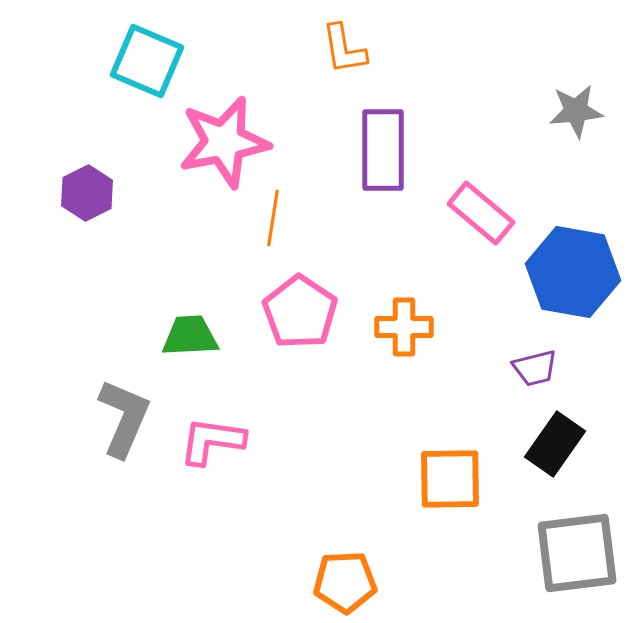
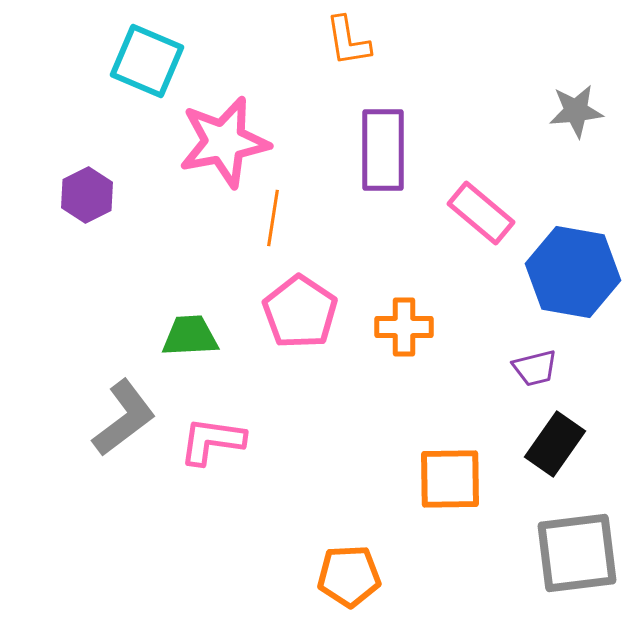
orange L-shape: moved 4 px right, 8 px up
purple hexagon: moved 2 px down
gray L-shape: rotated 30 degrees clockwise
orange pentagon: moved 4 px right, 6 px up
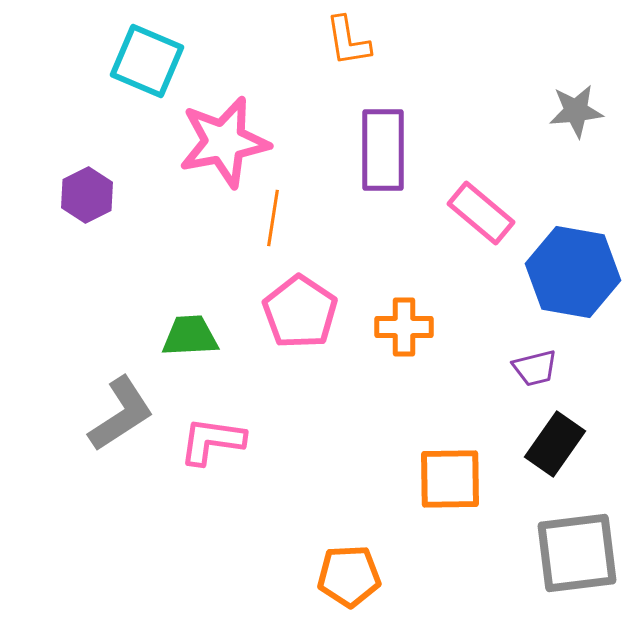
gray L-shape: moved 3 px left, 4 px up; rotated 4 degrees clockwise
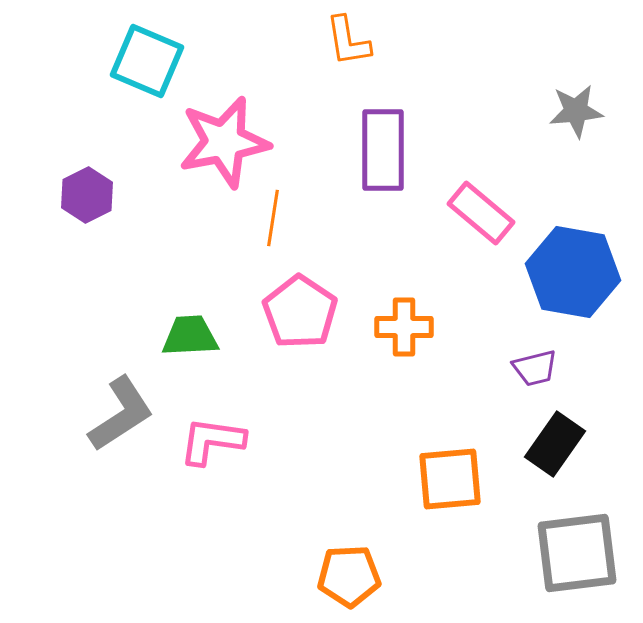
orange square: rotated 4 degrees counterclockwise
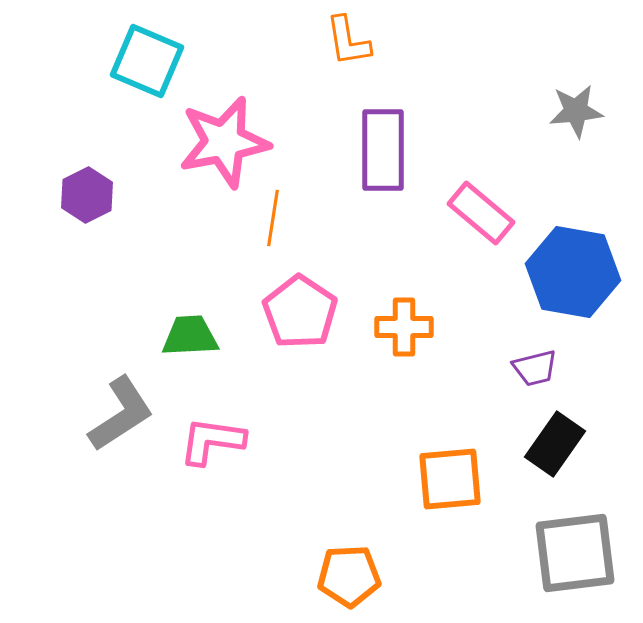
gray square: moved 2 px left
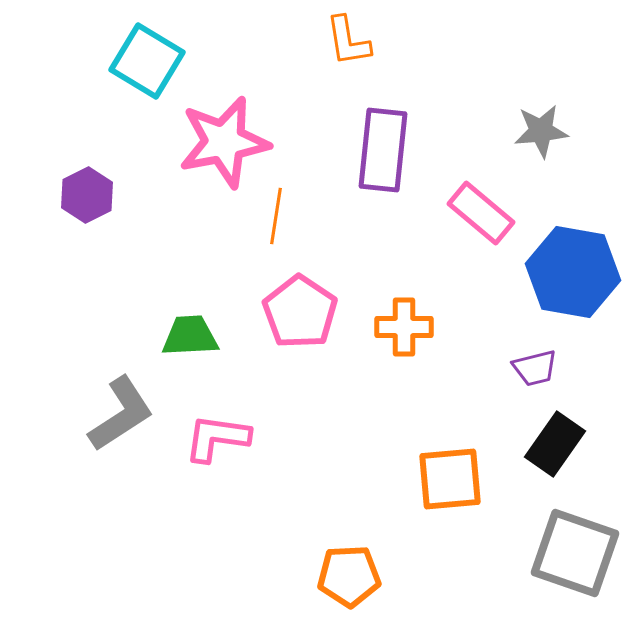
cyan square: rotated 8 degrees clockwise
gray star: moved 35 px left, 20 px down
purple rectangle: rotated 6 degrees clockwise
orange line: moved 3 px right, 2 px up
pink L-shape: moved 5 px right, 3 px up
gray square: rotated 26 degrees clockwise
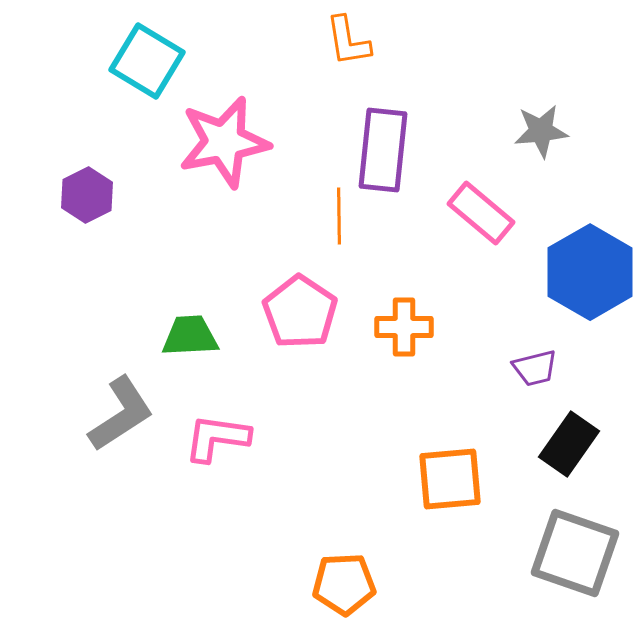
orange line: moved 63 px right; rotated 10 degrees counterclockwise
blue hexagon: moved 17 px right; rotated 20 degrees clockwise
black rectangle: moved 14 px right
orange pentagon: moved 5 px left, 8 px down
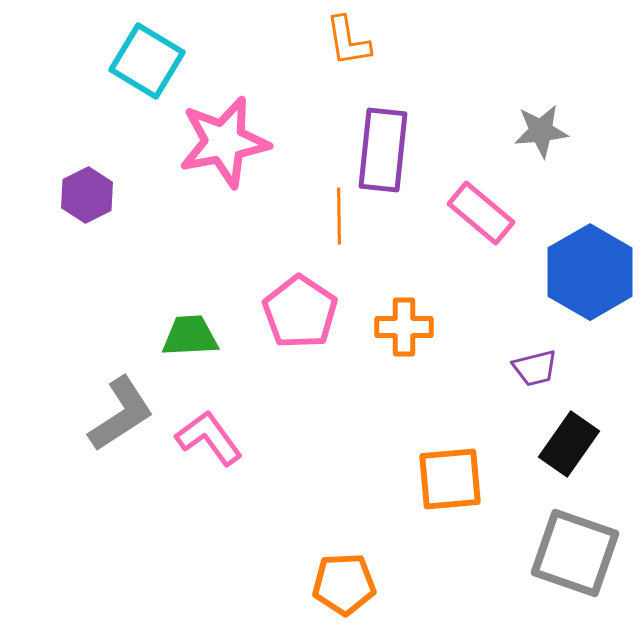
pink L-shape: moved 8 px left; rotated 46 degrees clockwise
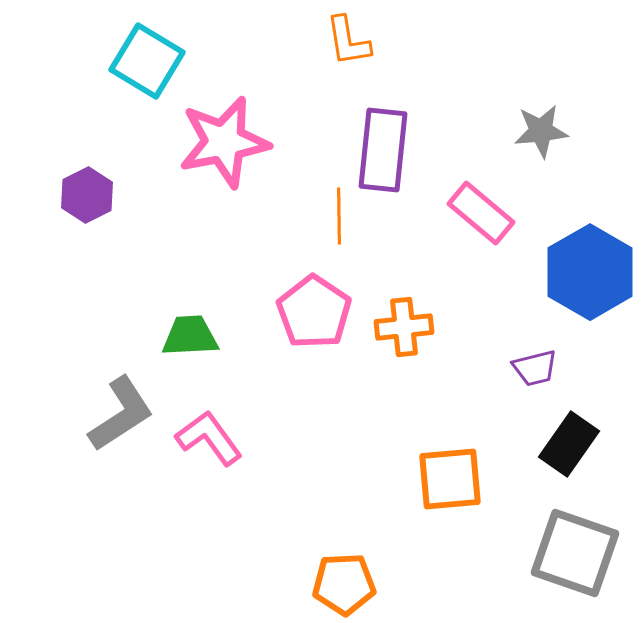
pink pentagon: moved 14 px right
orange cross: rotated 6 degrees counterclockwise
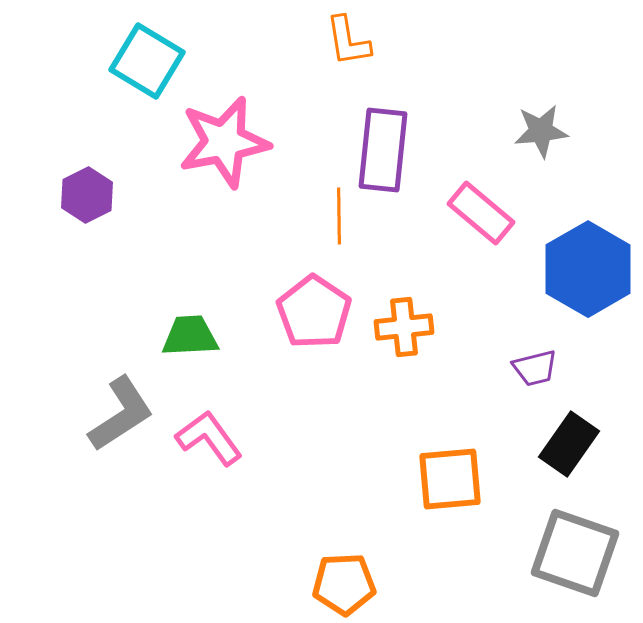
blue hexagon: moved 2 px left, 3 px up
